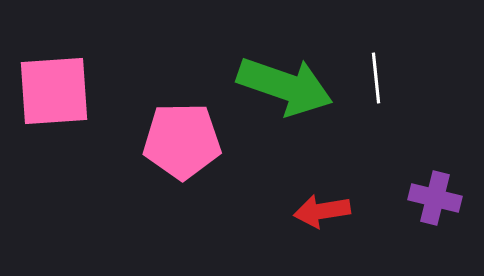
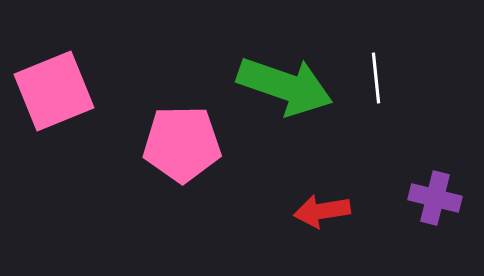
pink square: rotated 18 degrees counterclockwise
pink pentagon: moved 3 px down
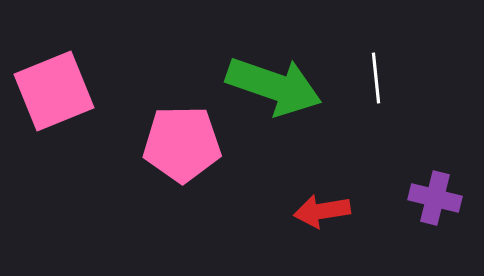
green arrow: moved 11 px left
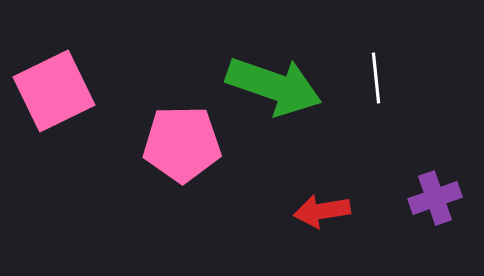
pink square: rotated 4 degrees counterclockwise
purple cross: rotated 33 degrees counterclockwise
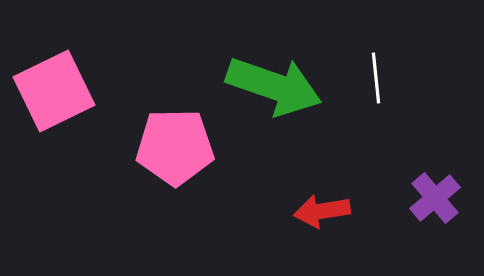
pink pentagon: moved 7 px left, 3 px down
purple cross: rotated 21 degrees counterclockwise
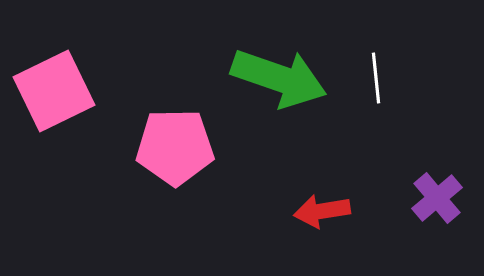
green arrow: moved 5 px right, 8 px up
purple cross: moved 2 px right
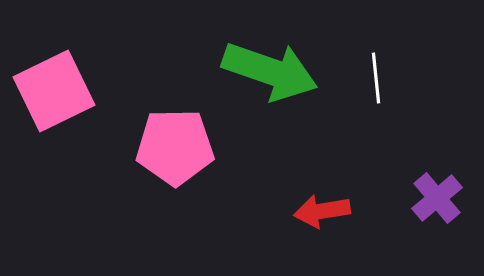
green arrow: moved 9 px left, 7 px up
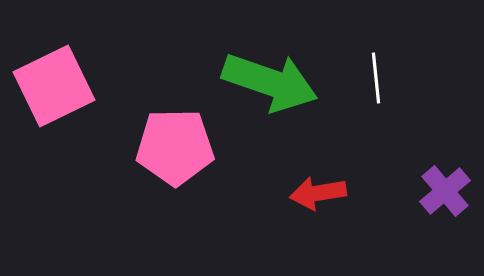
green arrow: moved 11 px down
pink square: moved 5 px up
purple cross: moved 8 px right, 7 px up
red arrow: moved 4 px left, 18 px up
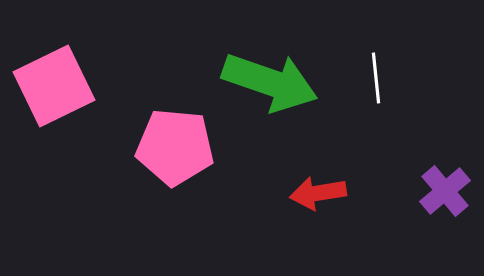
pink pentagon: rotated 6 degrees clockwise
